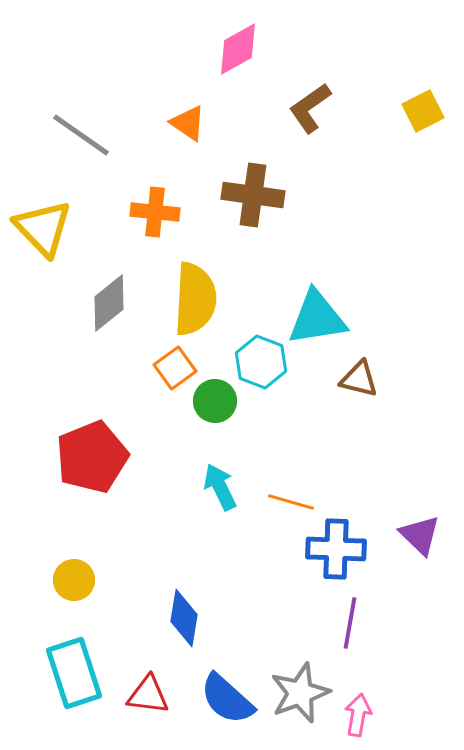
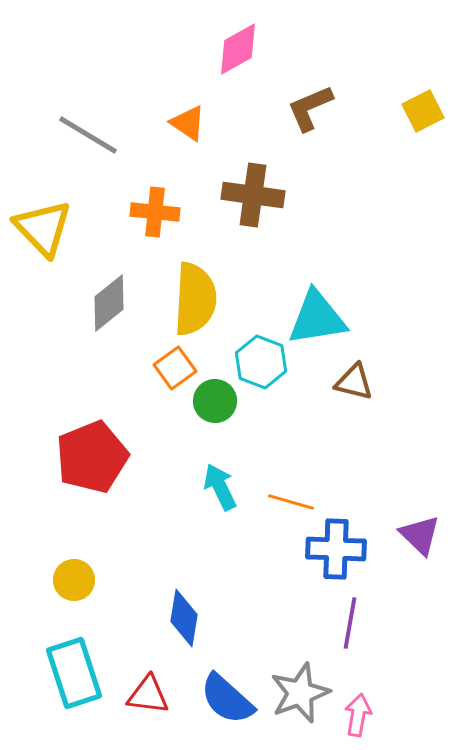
brown L-shape: rotated 12 degrees clockwise
gray line: moved 7 px right; rotated 4 degrees counterclockwise
brown triangle: moved 5 px left, 3 px down
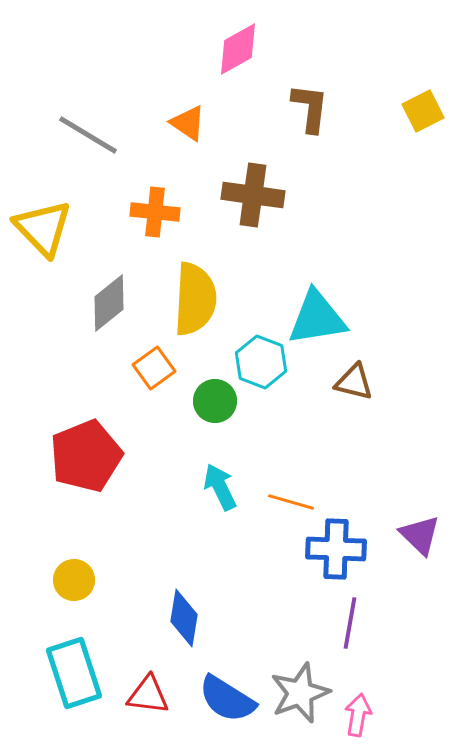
brown L-shape: rotated 120 degrees clockwise
orange square: moved 21 px left
red pentagon: moved 6 px left, 1 px up
blue semicircle: rotated 10 degrees counterclockwise
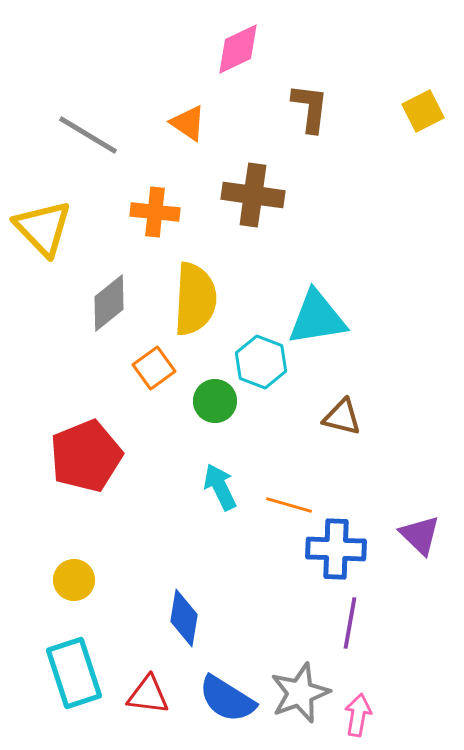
pink diamond: rotated 4 degrees clockwise
brown triangle: moved 12 px left, 35 px down
orange line: moved 2 px left, 3 px down
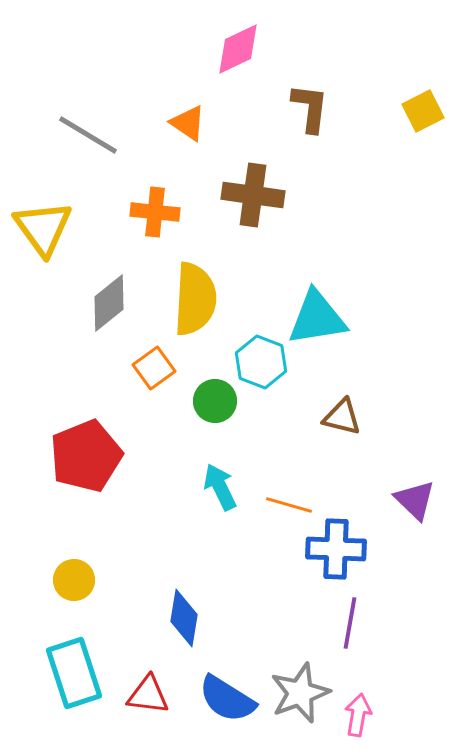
yellow triangle: rotated 8 degrees clockwise
purple triangle: moved 5 px left, 35 px up
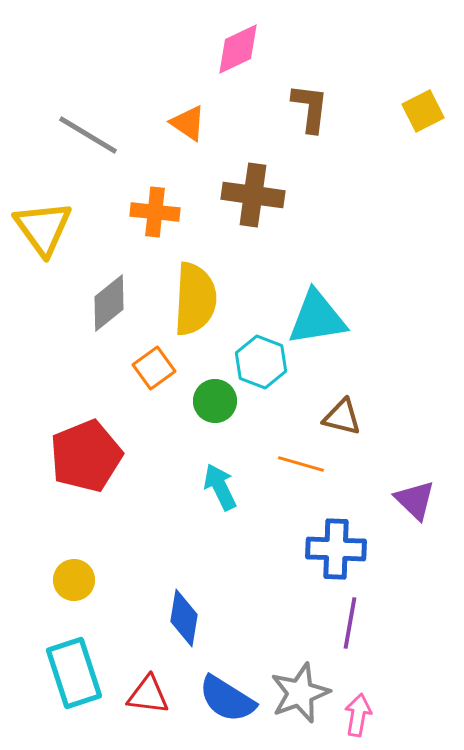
orange line: moved 12 px right, 41 px up
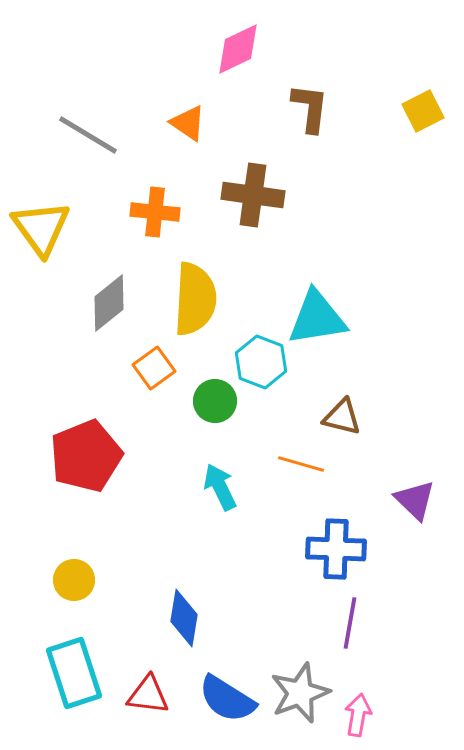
yellow triangle: moved 2 px left
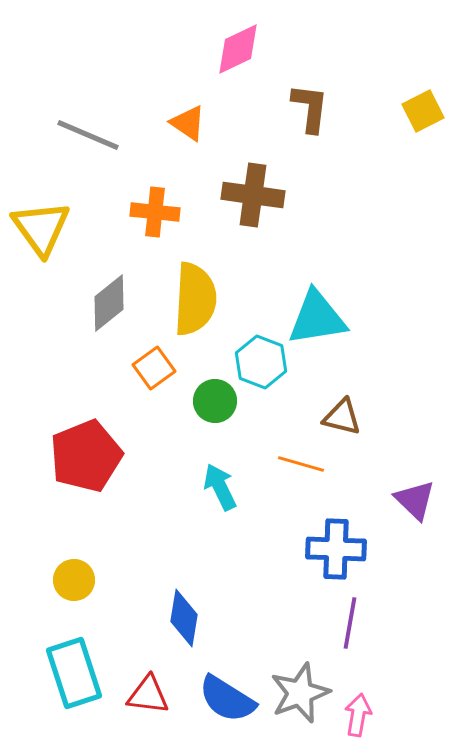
gray line: rotated 8 degrees counterclockwise
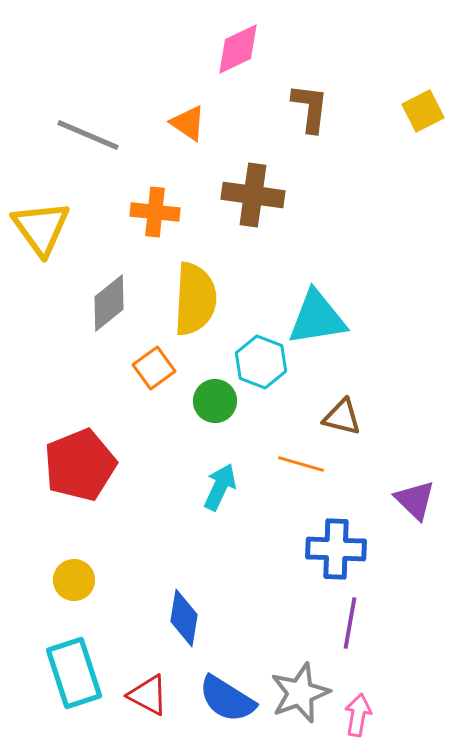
red pentagon: moved 6 px left, 9 px down
cyan arrow: rotated 51 degrees clockwise
red triangle: rotated 21 degrees clockwise
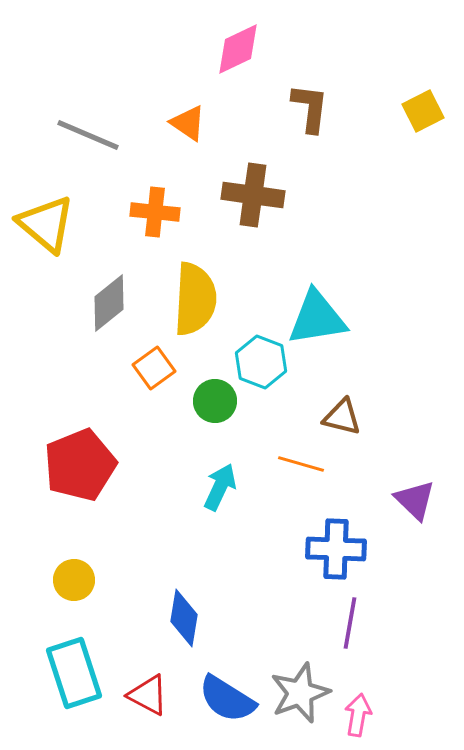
yellow triangle: moved 5 px right, 4 px up; rotated 14 degrees counterclockwise
